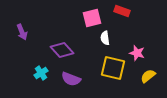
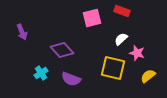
white semicircle: moved 16 px right, 1 px down; rotated 56 degrees clockwise
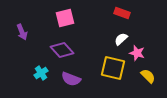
red rectangle: moved 2 px down
pink square: moved 27 px left
yellow semicircle: rotated 84 degrees clockwise
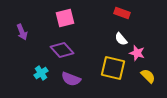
white semicircle: rotated 88 degrees counterclockwise
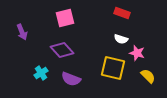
white semicircle: rotated 32 degrees counterclockwise
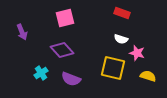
yellow semicircle: rotated 28 degrees counterclockwise
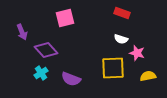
purple diamond: moved 16 px left
yellow square: rotated 15 degrees counterclockwise
yellow semicircle: rotated 28 degrees counterclockwise
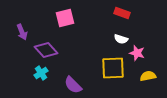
purple semicircle: moved 2 px right, 6 px down; rotated 24 degrees clockwise
